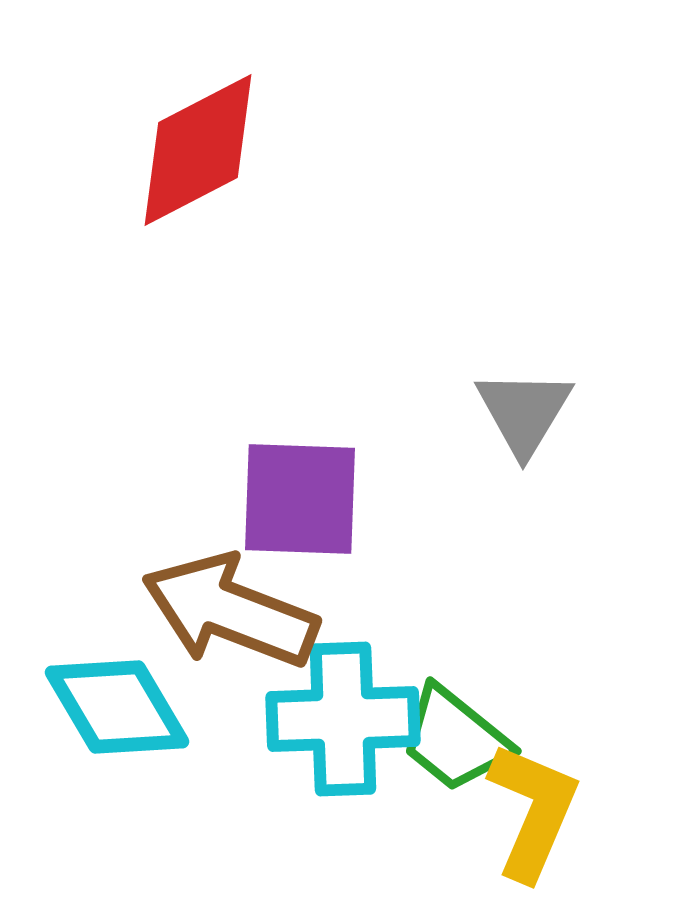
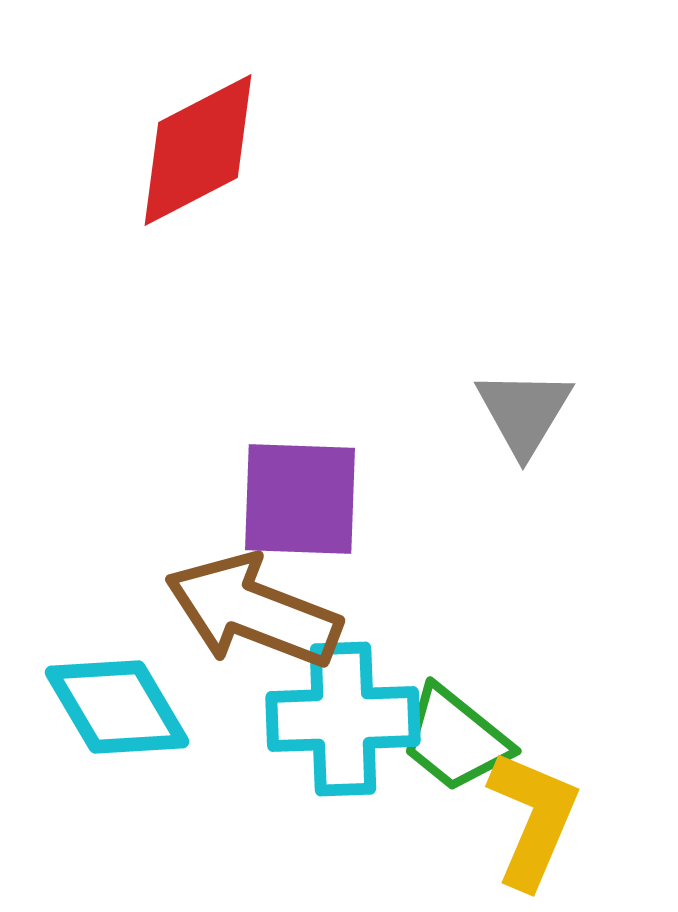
brown arrow: moved 23 px right
yellow L-shape: moved 8 px down
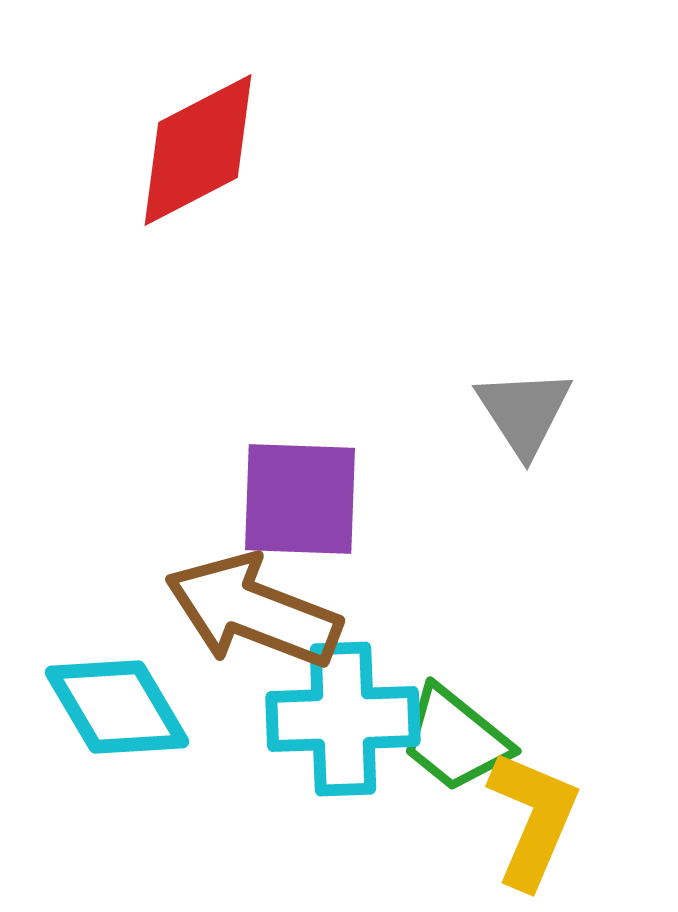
gray triangle: rotated 4 degrees counterclockwise
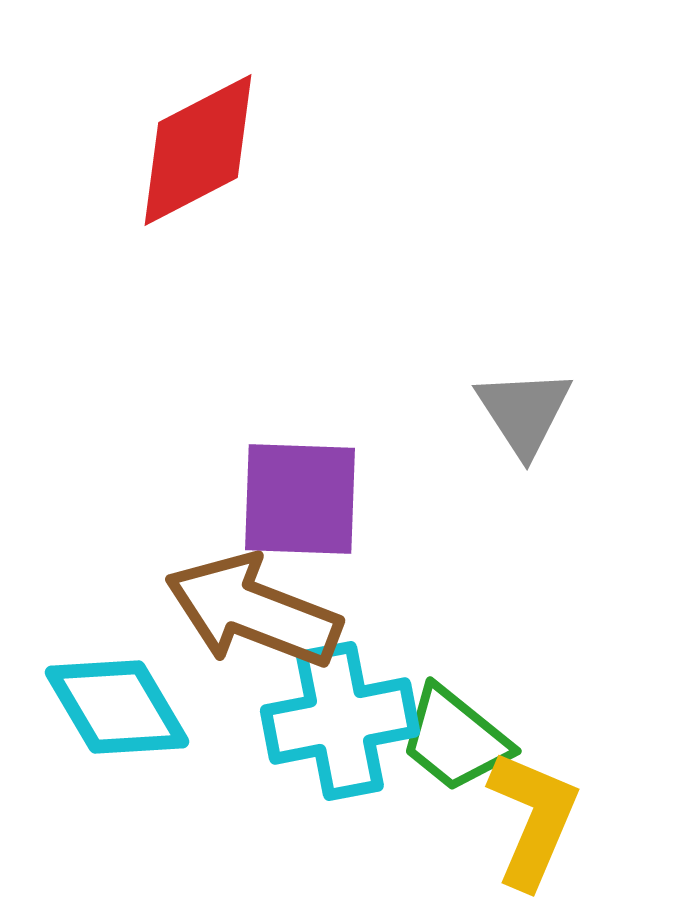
cyan cross: moved 3 px left, 2 px down; rotated 9 degrees counterclockwise
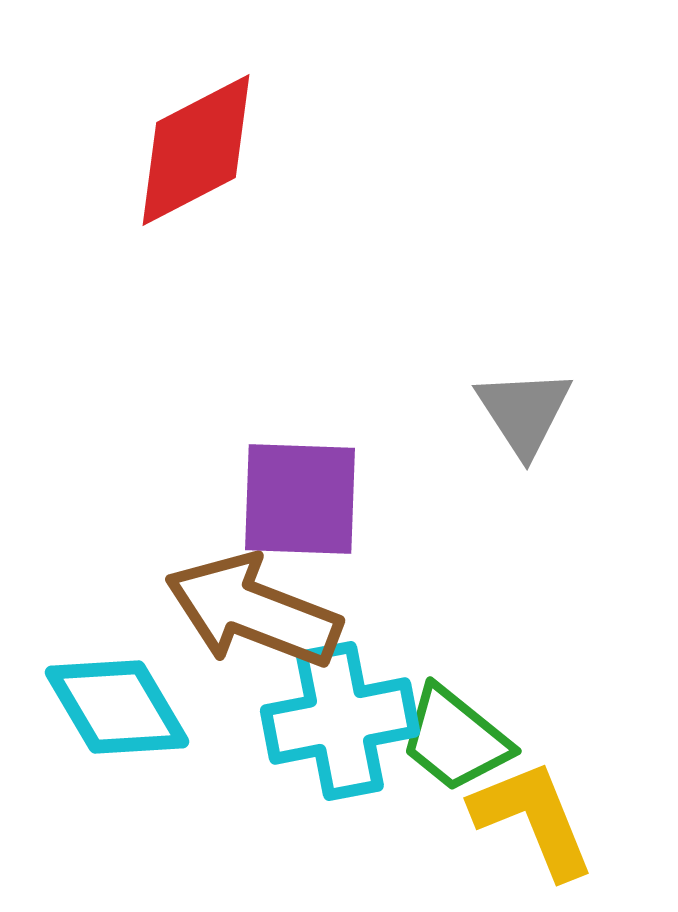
red diamond: moved 2 px left
yellow L-shape: rotated 45 degrees counterclockwise
